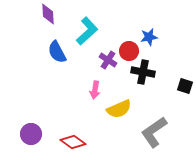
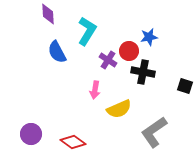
cyan L-shape: rotated 16 degrees counterclockwise
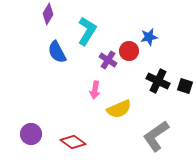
purple diamond: rotated 35 degrees clockwise
black cross: moved 15 px right, 9 px down; rotated 15 degrees clockwise
gray L-shape: moved 2 px right, 4 px down
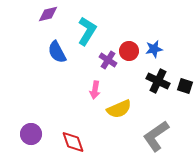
purple diamond: rotated 45 degrees clockwise
blue star: moved 5 px right, 12 px down
red diamond: rotated 35 degrees clockwise
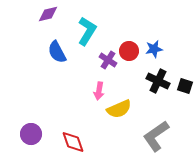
pink arrow: moved 4 px right, 1 px down
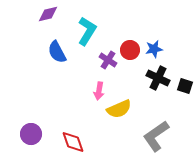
red circle: moved 1 px right, 1 px up
black cross: moved 3 px up
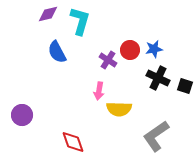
cyan L-shape: moved 7 px left, 10 px up; rotated 16 degrees counterclockwise
yellow semicircle: rotated 25 degrees clockwise
purple circle: moved 9 px left, 19 px up
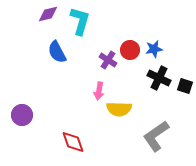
black cross: moved 1 px right
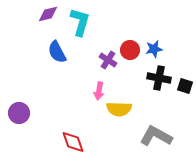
cyan L-shape: moved 1 px down
black cross: rotated 15 degrees counterclockwise
purple circle: moved 3 px left, 2 px up
gray L-shape: rotated 64 degrees clockwise
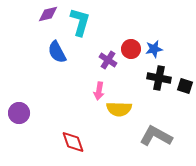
red circle: moved 1 px right, 1 px up
